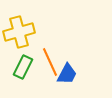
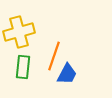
orange line: moved 4 px right, 6 px up; rotated 44 degrees clockwise
green rectangle: rotated 20 degrees counterclockwise
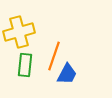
green rectangle: moved 2 px right, 2 px up
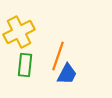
yellow cross: rotated 12 degrees counterclockwise
orange line: moved 4 px right
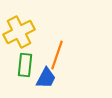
orange line: moved 1 px left, 1 px up
blue trapezoid: moved 21 px left, 4 px down
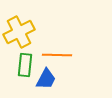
orange line: rotated 72 degrees clockwise
blue trapezoid: moved 1 px down
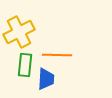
blue trapezoid: rotated 25 degrees counterclockwise
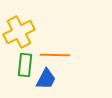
orange line: moved 2 px left
blue trapezoid: rotated 25 degrees clockwise
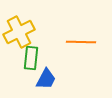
orange line: moved 26 px right, 13 px up
green rectangle: moved 6 px right, 7 px up
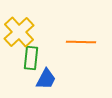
yellow cross: rotated 16 degrees counterclockwise
